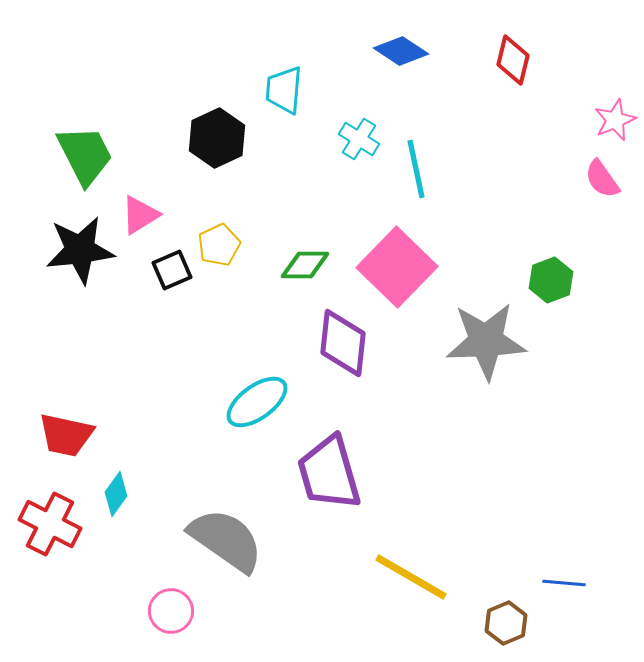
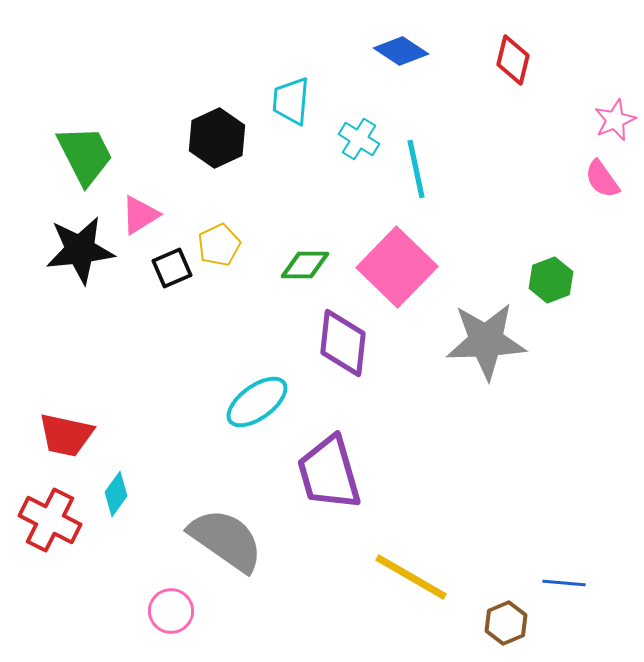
cyan trapezoid: moved 7 px right, 11 px down
black square: moved 2 px up
red cross: moved 4 px up
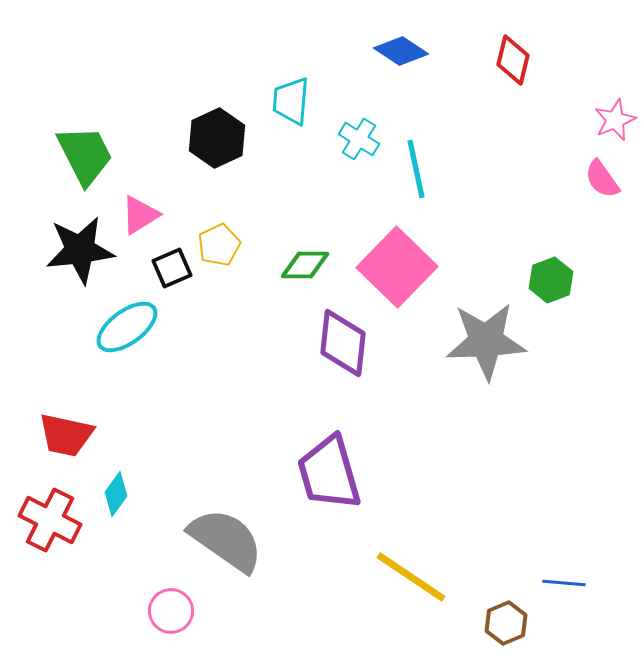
cyan ellipse: moved 130 px left, 75 px up
yellow line: rotated 4 degrees clockwise
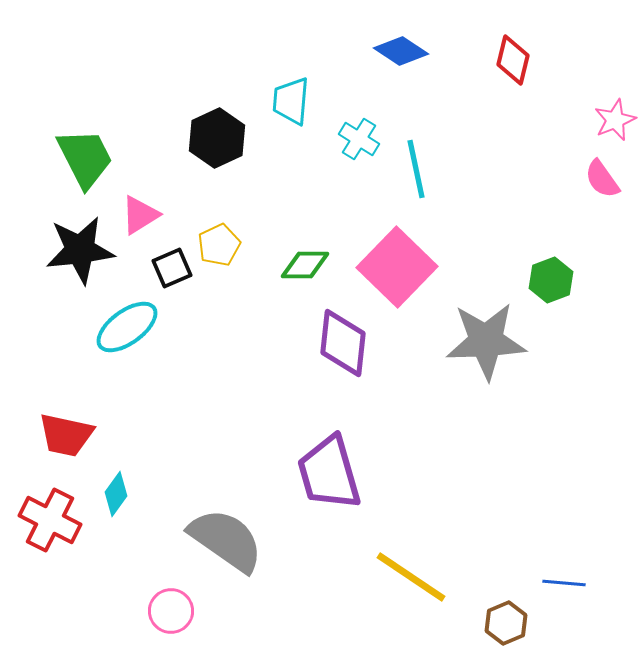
green trapezoid: moved 3 px down
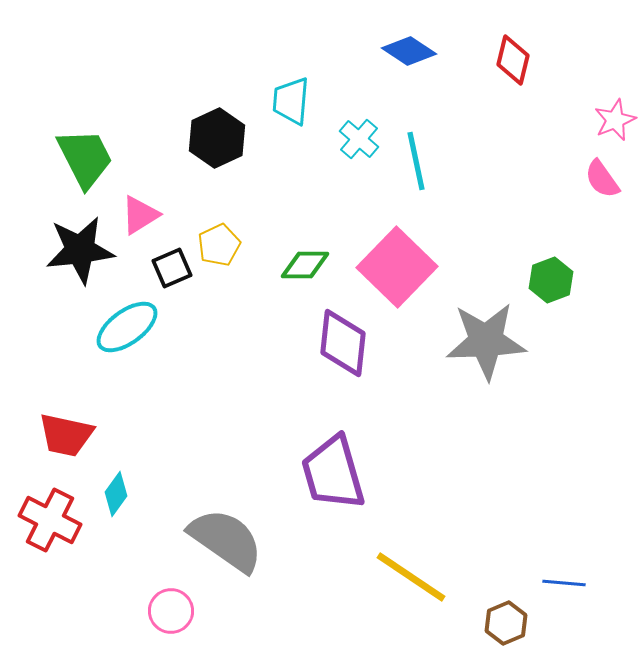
blue diamond: moved 8 px right
cyan cross: rotated 9 degrees clockwise
cyan line: moved 8 px up
purple trapezoid: moved 4 px right
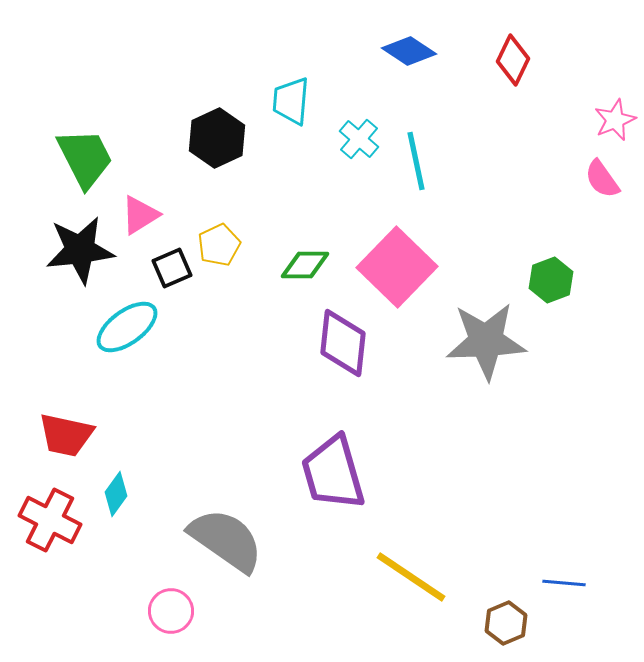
red diamond: rotated 12 degrees clockwise
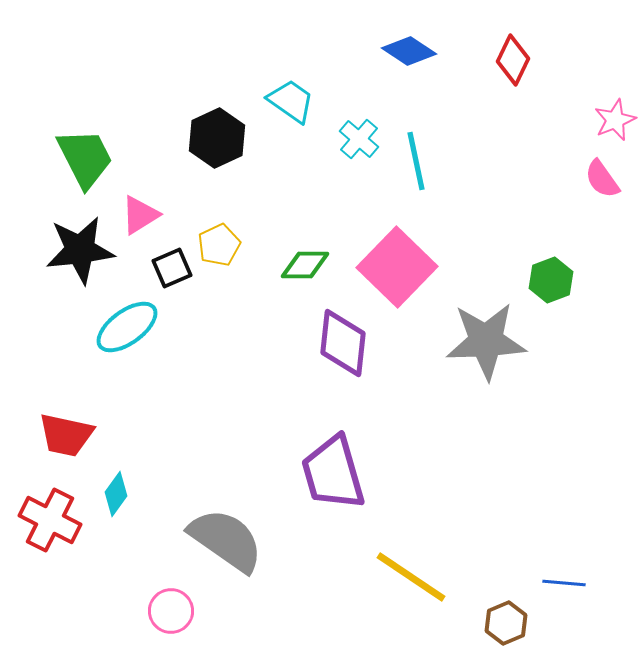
cyan trapezoid: rotated 120 degrees clockwise
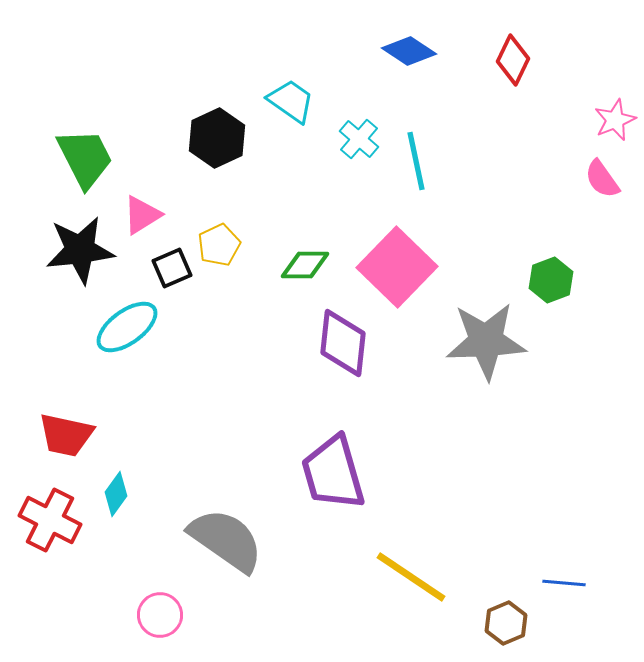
pink triangle: moved 2 px right
pink circle: moved 11 px left, 4 px down
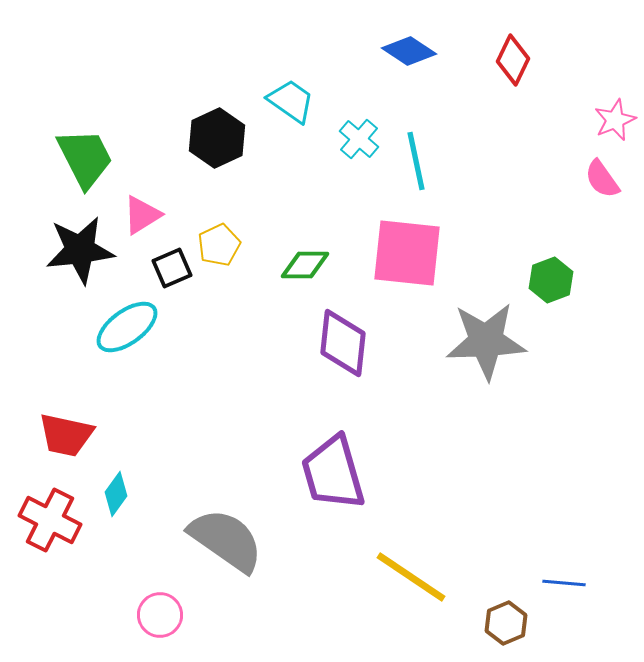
pink square: moved 10 px right, 14 px up; rotated 38 degrees counterclockwise
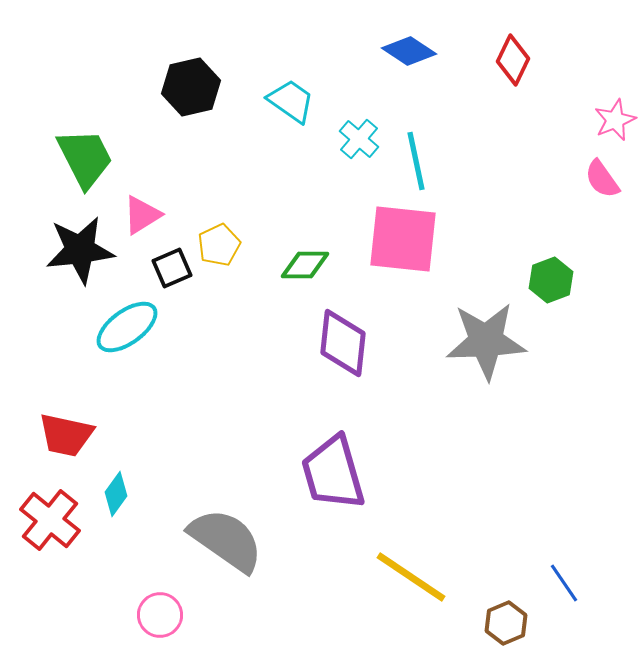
black hexagon: moved 26 px left, 51 px up; rotated 12 degrees clockwise
pink square: moved 4 px left, 14 px up
red cross: rotated 12 degrees clockwise
blue line: rotated 51 degrees clockwise
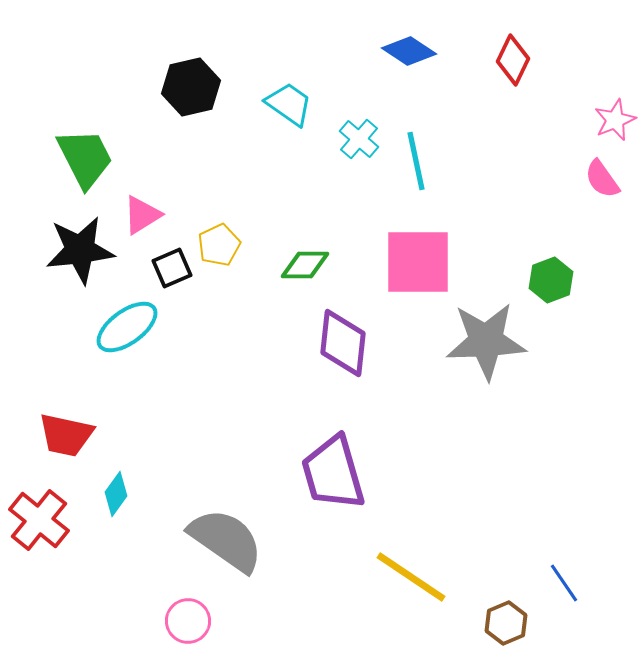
cyan trapezoid: moved 2 px left, 3 px down
pink square: moved 15 px right, 23 px down; rotated 6 degrees counterclockwise
red cross: moved 11 px left
pink circle: moved 28 px right, 6 px down
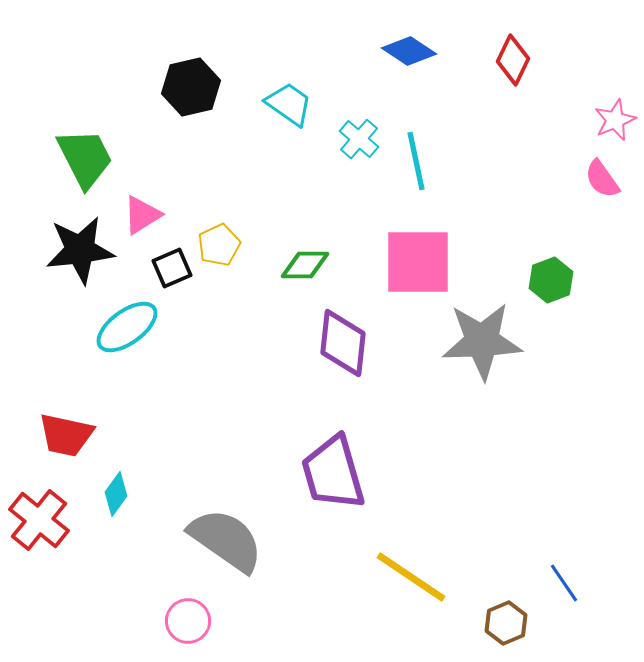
gray star: moved 4 px left
